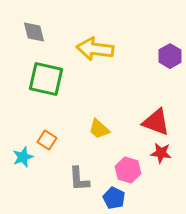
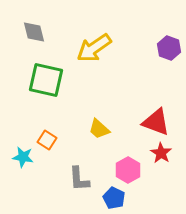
yellow arrow: moved 1 px left, 1 px up; rotated 42 degrees counterclockwise
purple hexagon: moved 1 px left, 8 px up; rotated 10 degrees counterclockwise
green square: moved 1 px down
red star: rotated 25 degrees clockwise
cyan star: rotated 30 degrees clockwise
pink hexagon: rotated 15 degrees clockwise
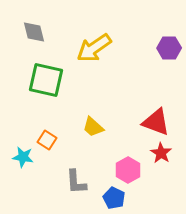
purple hexagon: rotated 20 degrees counterclockwise
yellow trapezoid: moved 6 px left, 2 px up
gray L-shape: moved 3 px left, 3 px down
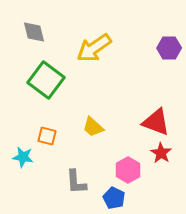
green square: rotated 24 degrees clockwise
orange square: moved 4 px up; rotated 18 degrees counterclockwise
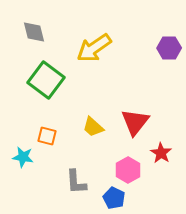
red triangle: moved 21 px left; rotated 48 degrees clockwise
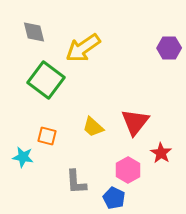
yellow arrow: moved 11 px left
